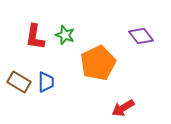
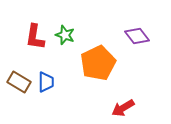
purple diamond: moved 4 px left
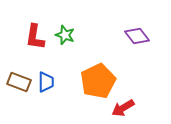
orange pentagon: moved 18 px down
brown rectangle: rotated 10 degrees counterclockwise
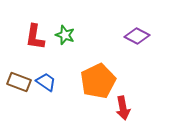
purple diamond: rotated 25 degrees counterclockwise
blue trapezoid: rotated 55 degrees counterclockwise
red arrow: rotated 70 degrees counterclockwise
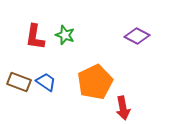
orange pentagon: moved 3 px left, 1 px down
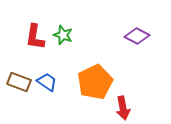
green star: moved 2 px left
blue trapezoid: moved 1 px right
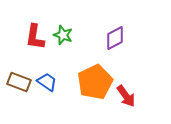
purple diamond: moved 22 px left, 2 px down; rotated 55 degrees counterclockwise
red arrow: moved 3 px right, 12 px up; rotated 25 degrees counterclockwise
